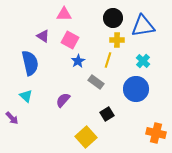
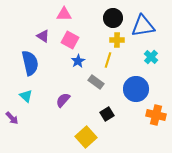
cyan cross: moved 8 px right, 4 px up
orange cross: moved 18 px up
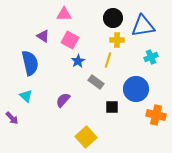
cyan cross: rotated 24 degrees clockwise
black square: moved 5 px right, 7 px up; rotated 32 degrees clockwise
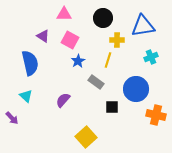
black circle: moved 10 px left
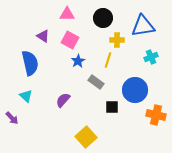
pink triangle: moved 3 px right
blue circle: moved 1 px left, 1 px down
